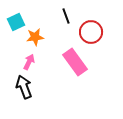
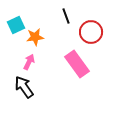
cyan square: moved 3 px down
pink rectangle: moved 2 px right, 2 px down
black arrow: rotated 15 degrees counterclockwise
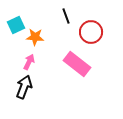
orange star: rotated 12 degrees clockwise
pink rectangle: rotated 16 degrees counterclockwise
black arrow: rotated 55 degrees clockwise
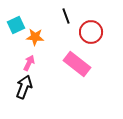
pink arrow: moved 1 px down
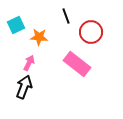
orange star: moved 4 px right
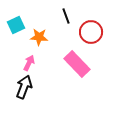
pink rectangle: rotated 8 degrees clockwise
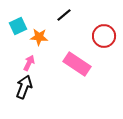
black line: moved 2 px left, 1 px up; rotated 70 degrees clockwise
cyan square: moved 2 px right, 1 px down
red circle: moved 13 px right, 4 px down
pink rectangle: rotated 12 degrees counterclockwise
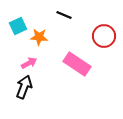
black line: rotated 63 degrees clockwise
pink arrow: rotated 35 degrees clockwise
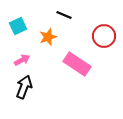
orange star: moved 9 px right; rotated 24 degrees counterclockwise
pink arrow: moved 7 px left, 3 px up
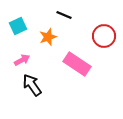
black arrow: moved 8 px right, 2 px up; rotated 55 degrees counterclockwise
